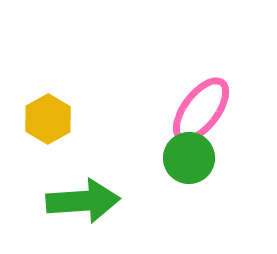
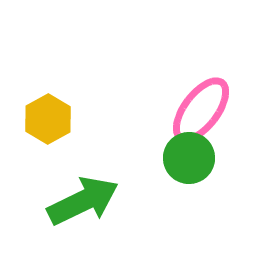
green arrow: rotated 22 degrees counterclockwise
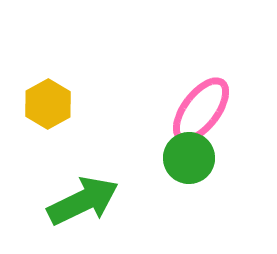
yellow hexagon: moved 15 px up
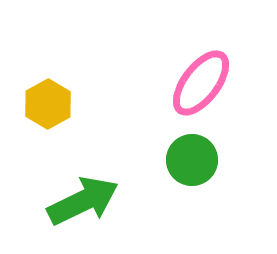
pink ellipse: moved 27 px up
green circle: moved 3 px right, 2 px down
